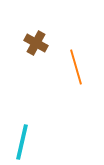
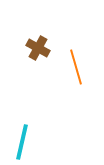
brown cross: moved 2 px right, 5 px down
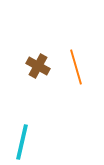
brown cross: moved 18 px down
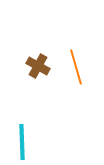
cyan line: rotated 15 degrees counterclockwise
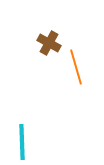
brown cross: moved 11 px right, 23 px up
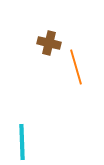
brown cross: rotated 15 degrees counterclockwise
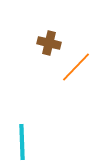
orange line: rotated 60 degrees clockwise
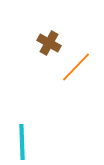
brown cross: rotated 15 degrees clockwise
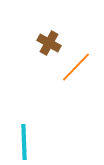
cyan line: moved 2 px right
